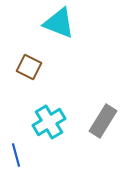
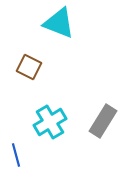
cyan cross: moved 1 px right
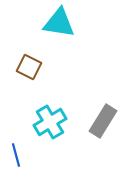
cyan triangle: rotated 12 degrees counterclockwise
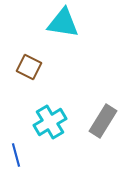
cyan triangle: moved 4 px right
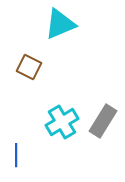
cyan triangle: moved 3 px left, 1 px down; rotated 32 degrees counterclockwise
cyan cross: moved 12 px right
blue line: rotated 15 degrees clockwise
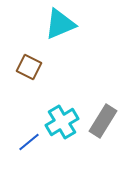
blue line: moved 13 px right, 13 px up; rotated 50 degrees clockwise
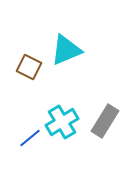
cyan triangle: moved 6 px right, 26 px down
gray rectangle: moved 2 px right
blue line: moved 1 px right, 4 px up
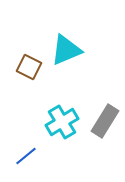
blue line: moved 4 px left, 18 px down
